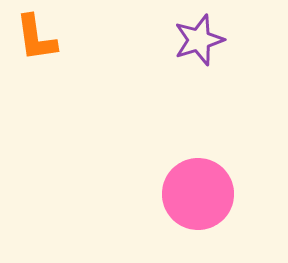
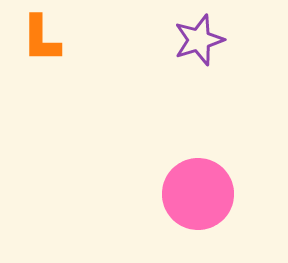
orange L-shape: moved 5 px right, 1 px down; rotated 8 degrees clockwise
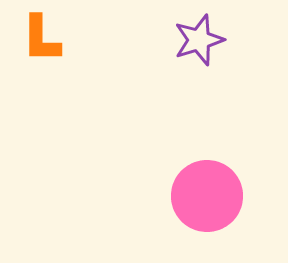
pink circle: moved 9 px right, 2 px down
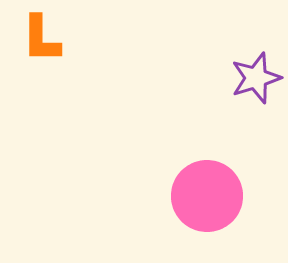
purple star: moved 57 px right, 38 px down
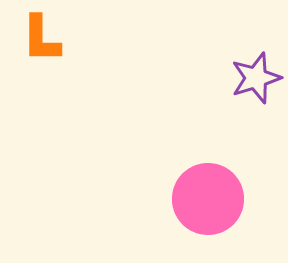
pink circle: moved 1 px right, 3 px down
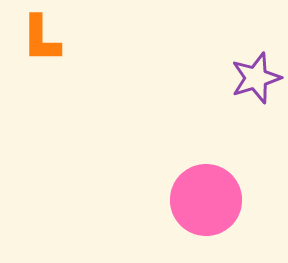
pink circle: moved 2 px left, 1 px down
